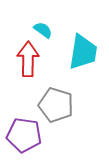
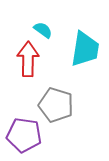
cyan trapezoid: moved 2 px right, 3 px up
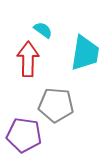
cyan trapezoid: moved 4 px down
gray pentagon: rotated 12 degrees counterclockwise
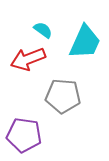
cyan trapezoid: moved 11 px up; rotated 15 degrees clockwise
red arrow: rotated 112 degrees counterclockwise
gray pentagon: moved 7 px right, 9 px up
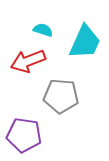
cyan semicircle: rotated 18 degrees counterclockwise
red arrow: moved 2 px down
gray pentagon: moved 2 px left
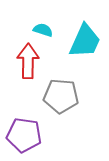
cyan trapezoid: moved 1 px up
red arrow: rotated 112 degrees clockwise
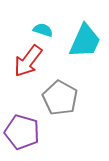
red arrow: rotated 144 degrees counterclockwise
gray pentagon: moved 1 px left, 2 px down; rotated 24 degrees clockwise
purple pentagon: moved 2 px left, 3 px up; rotated 8 degrees clockwise
